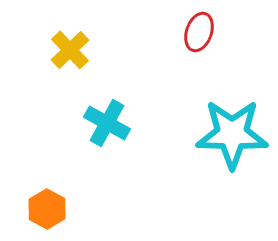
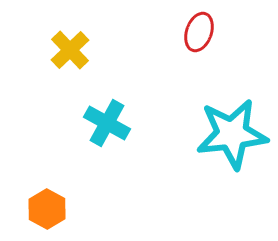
cyan star: rotated 8 degrees counterclockwise
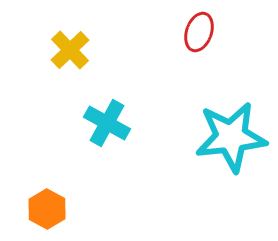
cyan star: moved 1 px left, 3 px down
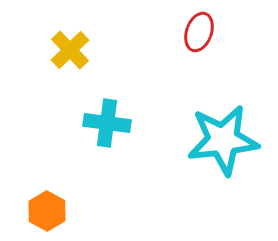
cyan cross: rotated 21 degrees counterclockwise
cyan star: moved 8 px left, 3 px down
orange hexagon: moved 2 px down
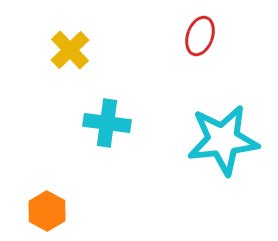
red ellipse: moved 1 px right, 4 px down
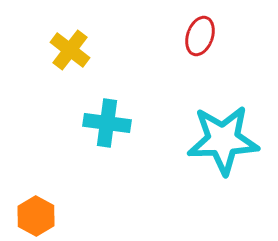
yellow cross: rotated 9 degrees counterclockwise
cyan star: rotated 4 degrees clockwise
orange hexagon: moved 11 px left, 5 px down
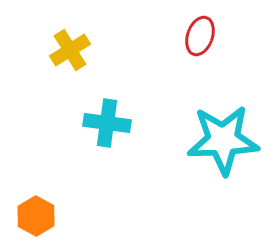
yellow cross: rotated 21 degrees clockwise
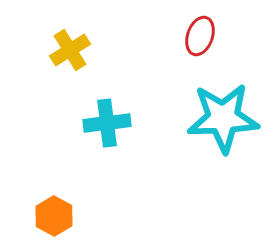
cyan cross: rotated 15 degrees counterclockwise
cyan star: moved 22 px up
orange hexagon: moved 18 px right
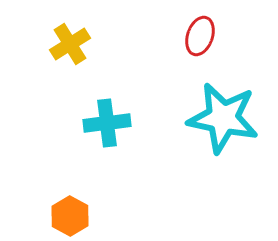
yellow cross: moved 6 px up
cyan star: rotated 14 degrees clockwise
orange hexagon: moved 16 px right
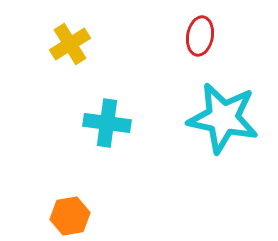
red ellipse: rotated 9 degrees counterclockwise
cyan cross: rotated 15 degrees clockwise
orange hexagon: rotated 21 degrees clockwise
